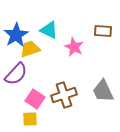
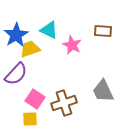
pink star: moved 2 px left, 2 px up
brown cross: moved 8 px down
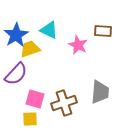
pink star: moved 6 px right
gray trapezoid: moved 3 px left, 1 px down; rotated 150 degrees counterclockwise
pink square: rotated 18 degrees counterclockwise
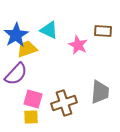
yellow trapezoid: moved 3 px left
pink square: moved 2 px left
yellow square: moved 1 px right, 2 px up
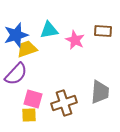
cyan triangle: rotated 36 degrees counterclockwise
blue star: rotated 15 degrees clockwise
pink star: moved 3 px left, 5 px up
yellow square: moved 2 px left, 2 px up
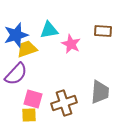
pink star: moved 4 px left, 4 px down
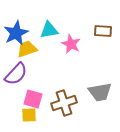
blue star: moved 2 px up; rotated 10 degrees counterclockwise
gray trapezoid: rotated 75 degrees clockwise
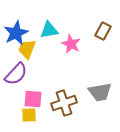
brown rectangle: rotated 66 degrees counterclockwise
yellow trapezoid: rotated 50 degrees counterclockwise
pink square: rotated 12 degrees counterclockwise
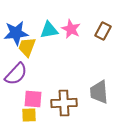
blue star: rotated 20 degrees clockwise
pink star: moved 15 px up
yellow trapezoid: moved 2 px up
gray trapezoid: moved 1 px left; rotated 95 degrees clockwise
brown cross: rotated 15 degrees clockwise
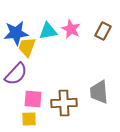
cyan triangle: moved 1 px left, 1 px down
yellow square: moved 4 px down
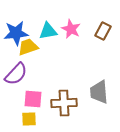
yellow trapezoid: moved 1 px right; rotated 50 degrees clockwise
